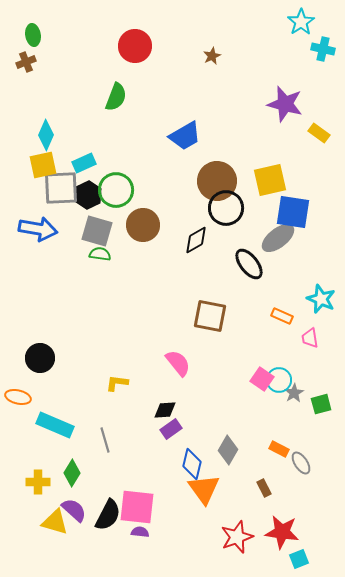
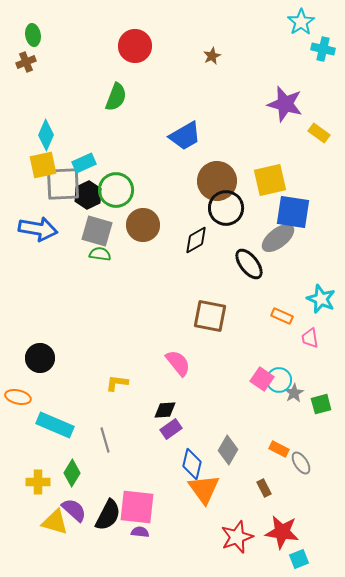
gray square at (61, 188): moved 2 px right, 4 px up
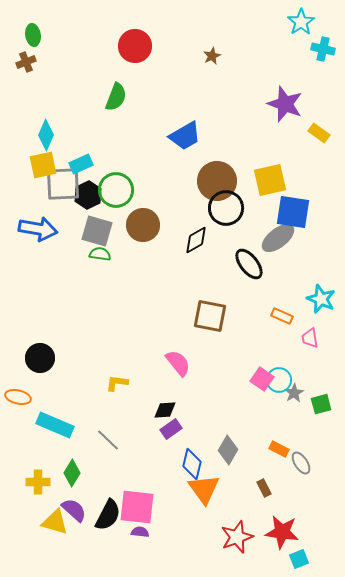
purple star at (285, 104): rotated 6 degrees clockwise
cyan rectangle at (84, 163): moved 3 px left, 1 px down
gray line at (105, 440): moved 3 px right; rotated 30 degrees counterclockwise
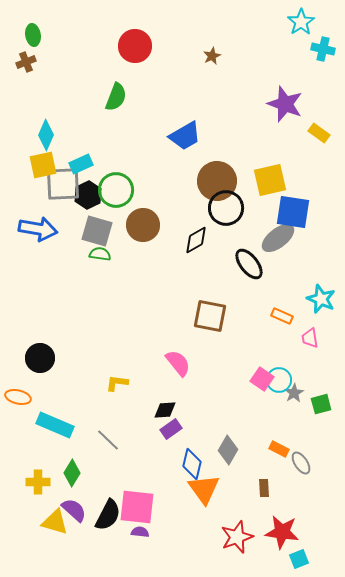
brown rectangle at (264, 488): rotated 24 degrees clockwise
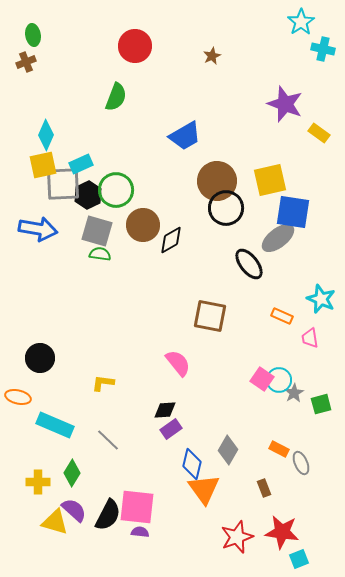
black diamond at (196, 240): moved 25 px left
yellow L-shape at (117, 383): moved 14 px left
gray ellipse at (301, 463): rotated 10 degrees clockwise
brown rectangle at (264, 488): rotated 18 degrees counterclockwise
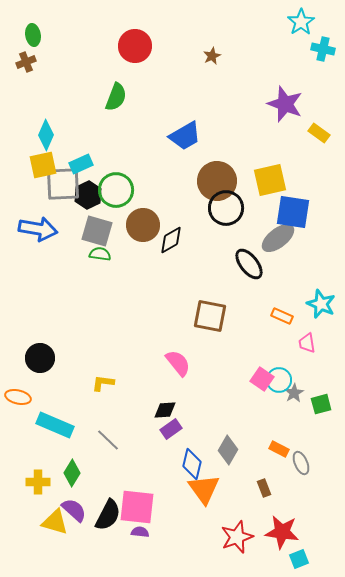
cyan star at (321, 299): moved 5 px down
pink trapezoid at (310, 338): moved 3 px left, 5 px down
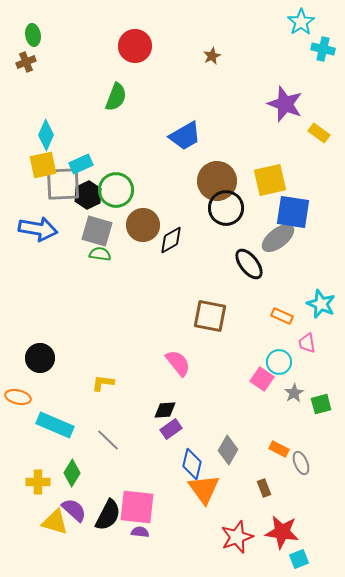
cyan circle at (279, 380): moved 18 px up
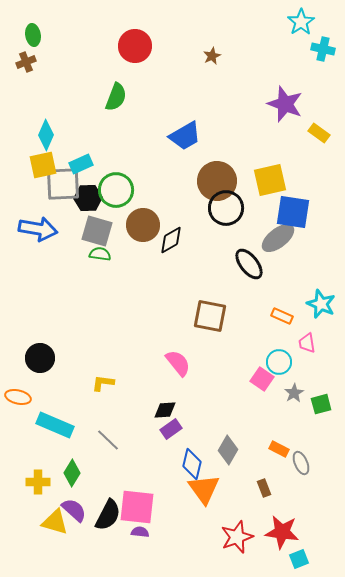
black hexagon at (88, 195): moved 3 px down; rotated 24 degrees clockwise
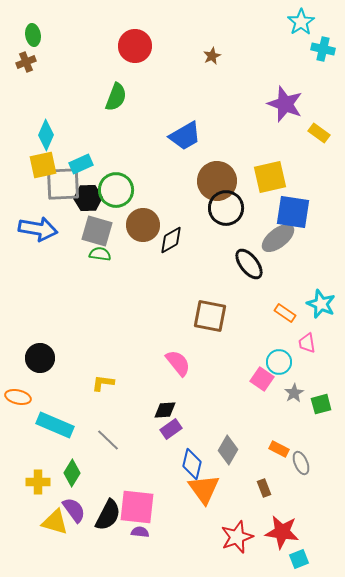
yellow square at (270, 180): moved 3 px up
orange rectangle at (282, 316): moved 3 px right, 3 px up; rotated 10 degrees clockwise
purple semicircle at (74, 510): rotated 12 degrees clockwise
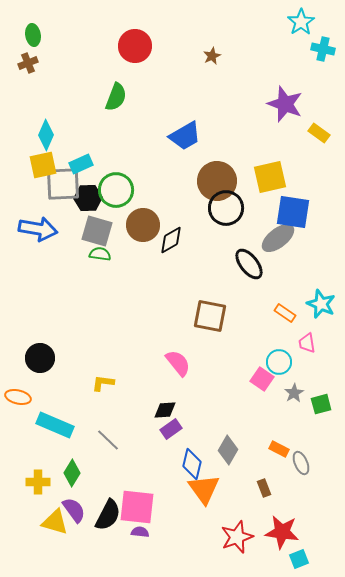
brown cross at (26, 62): moved 2 px right, 1 px down
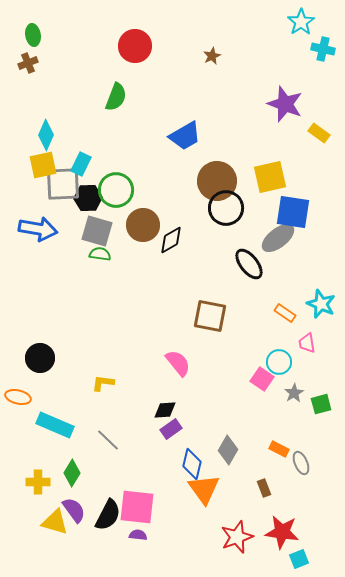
cyan rectangle at (81, 164): rotated 40 degrees counterclockwise
purple semicircle at (140, 532): moved 2 px left, 3 px down
